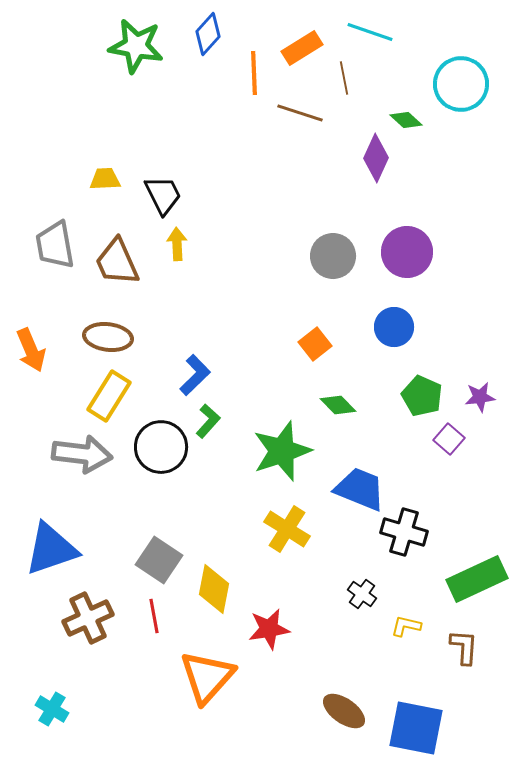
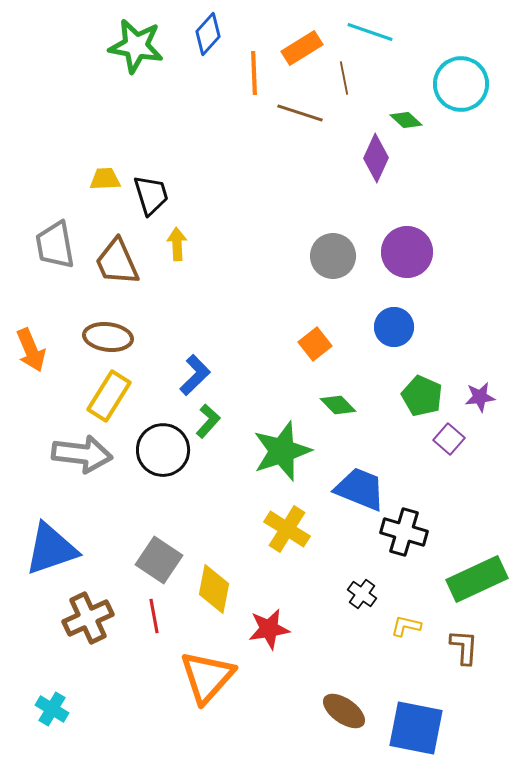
black trapezoid at (163, 195): moved 12 px left; rotated 9 degrees clockwise
black circle at (161, 447): moved 2 px right, 3 px down
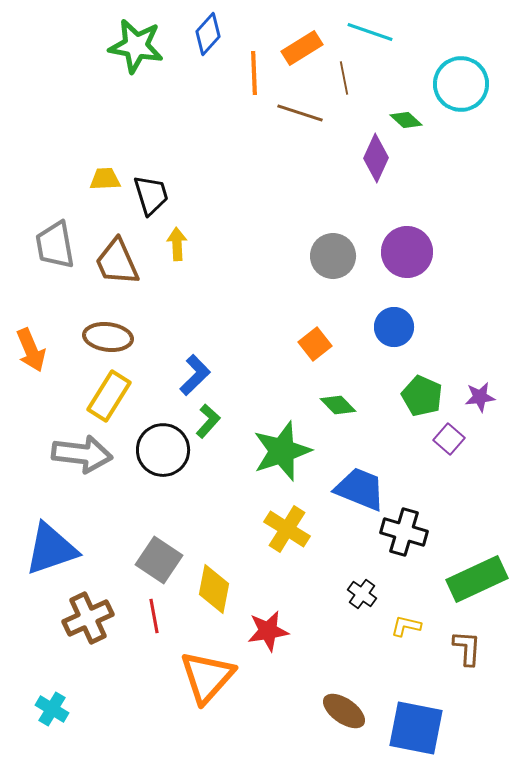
red star at (269, 629): moved 1 px left, 2 px down
brown L-shape at (464, 647): moved 3 px right, 1 px down
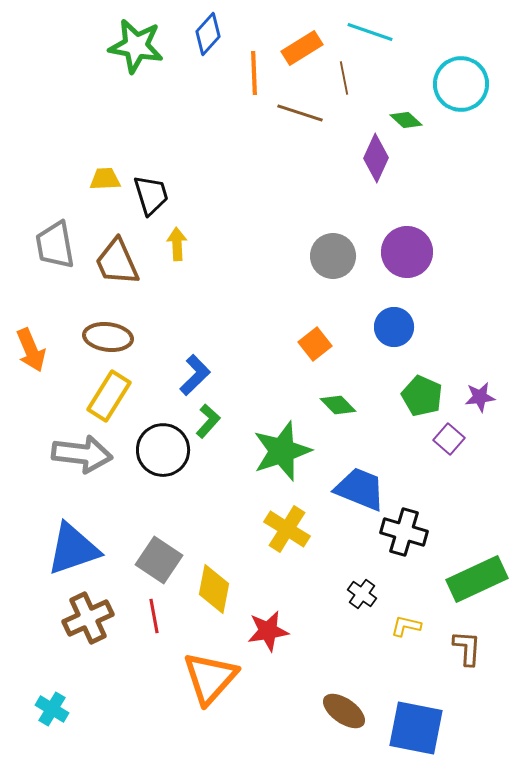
blue triangle at (51, 549): moved 22 px right
orange triangle at (207, 677): moved 3 px right, 1 px down
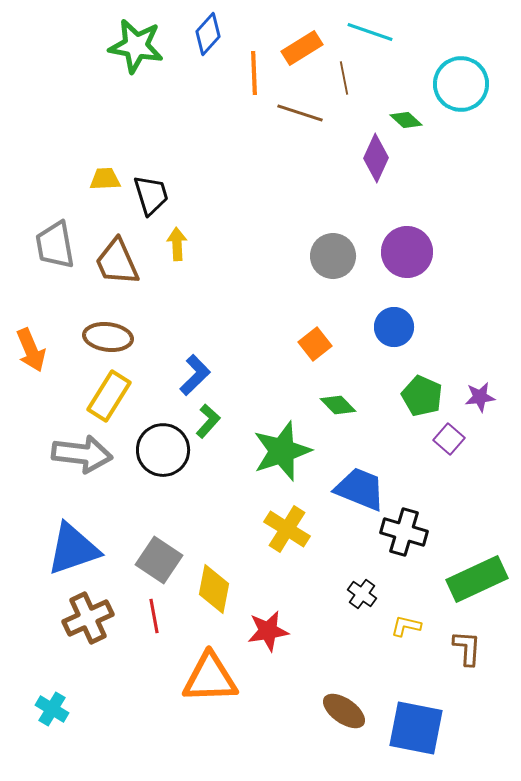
orange triangle at (210, 678): rotated 46 degrees clockwise
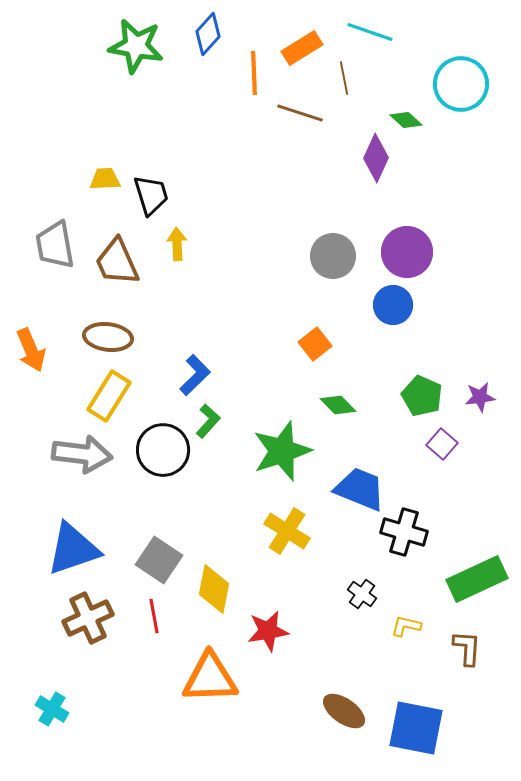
blue circle at (394, 327): moved 1 px left, 22 px up
purple square at (449, 439): moved 7 px left, 5 px down
yellow cross at (287, 529): moved 2 px down
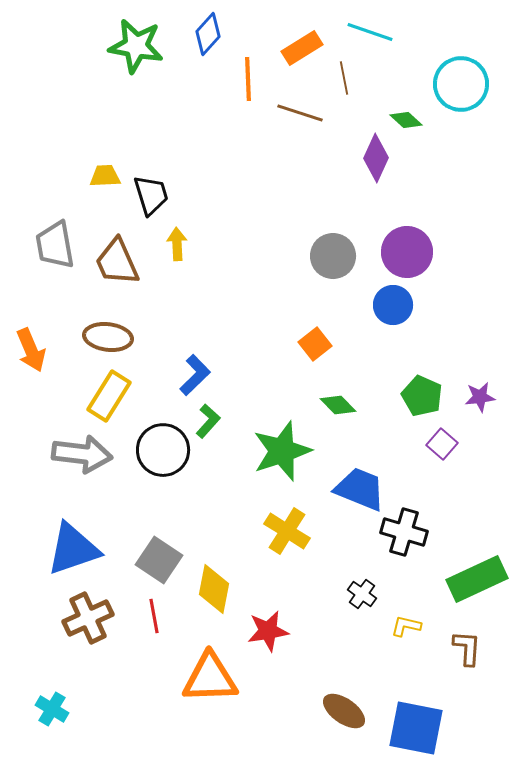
orange line at (254, 73): moved 6 px left, 6 px down
yellow trapezoid at (105, 179): moved 3 px up
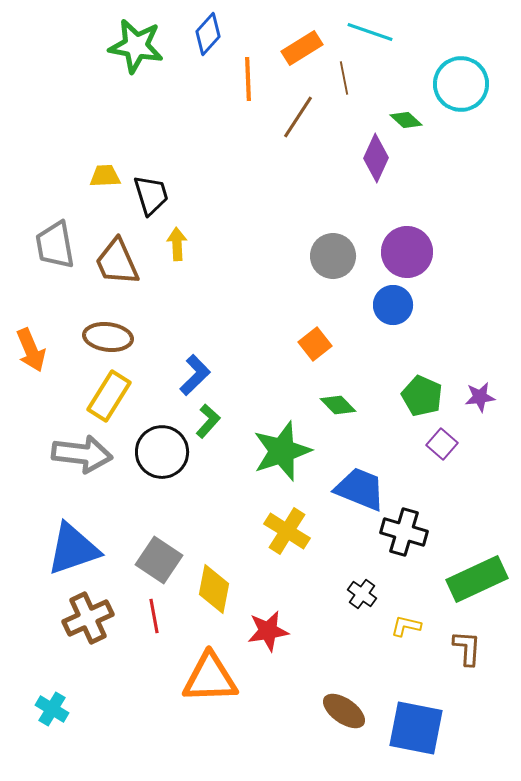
brown line at (300, 113): moved 2 px left, 4 px down; rotated 75 degrees counterclockwise
black circle at (163, 450): moved 1 px left, 2 px down
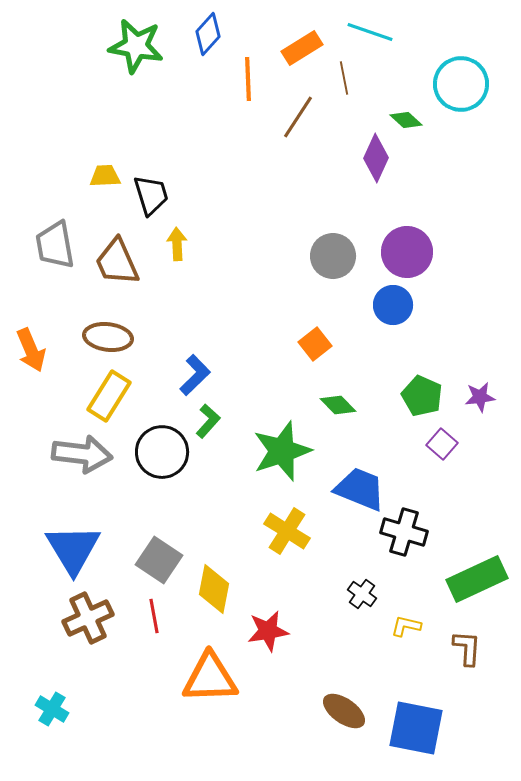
blue triangle at (73, 549): rotated 42 degrees counterclockwise
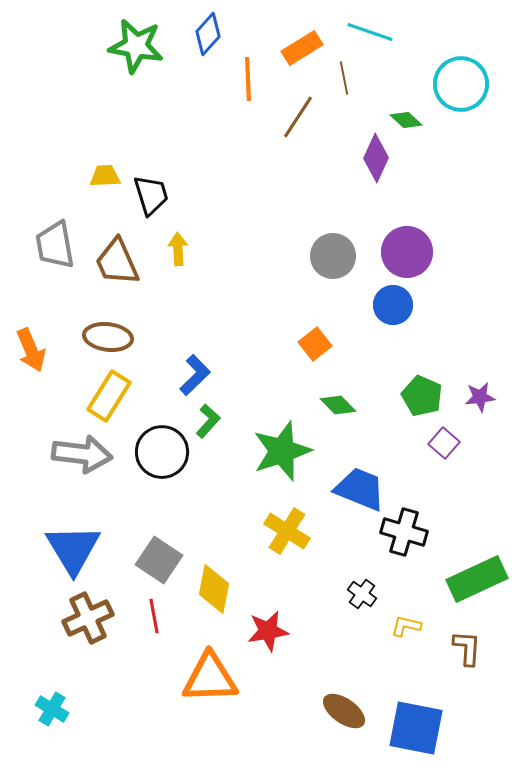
yellow arrow at (177, 244): moved 1 px right, 5 px down
purple square at (442, 444): moved 2 px right, 1 px up
